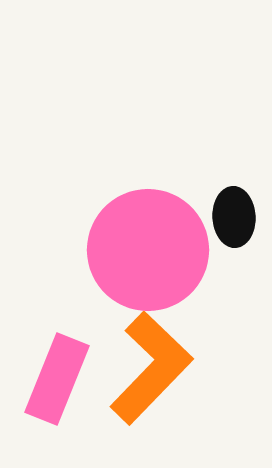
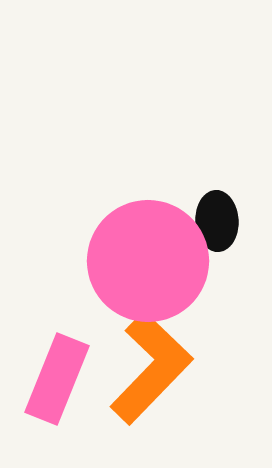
black ellipse: moved 17 px left, 4 px down
pink circle: moved 11 px down
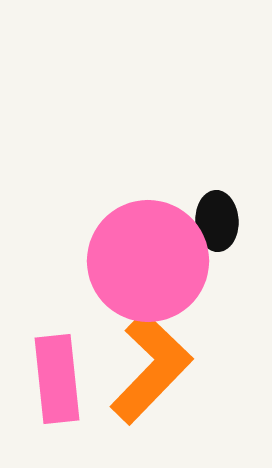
pink rectangle: rotated 28 degrees counterclockwise
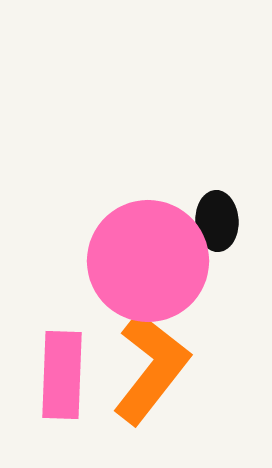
orange L-shape: rotated 6 degrees counterclockwise
pink rectangle: moved 5 px right, 4 px up; rotated 8 degrees clockwise
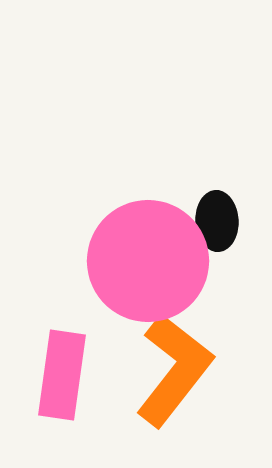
orange L-shape: moved 23 px right, 2 px down
pink rectangle: rotated 6 degrees clockwise
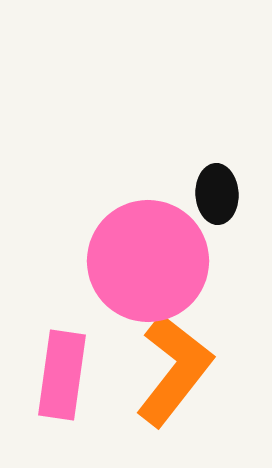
black ellipse: moved 27 px up
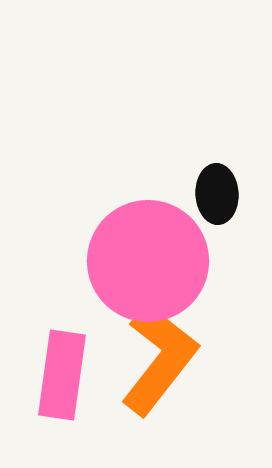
orange L-shape: moved 15 px left, 11 px up
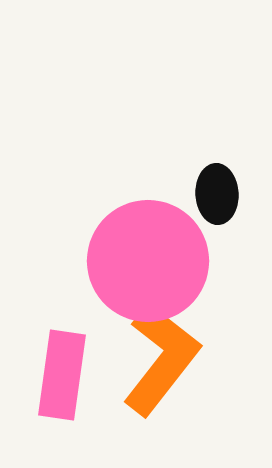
orange L-shape: moved 2 px right
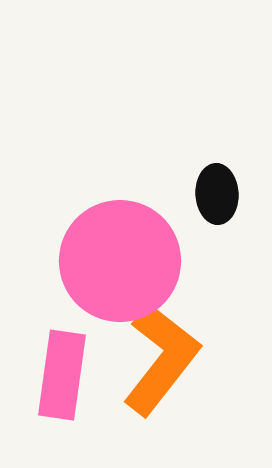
pink circle: moved 28 px left
